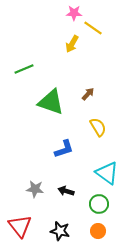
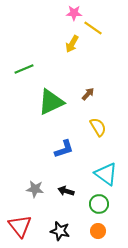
green triangle: rotated 44 degrees counterclockwise
cyan triangle: moved 1 px left, 1 px down
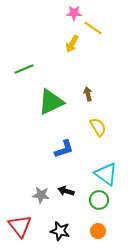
brown arrow: rotated 56 degrees counterclockwise
gray star: moved 6 px right, 6 px down
green circle: moved 4 px up
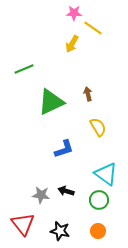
red triangle: moved 3 px right, 2 px up
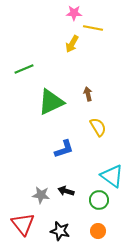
yellow line: rotated 24 degrees counterclockwise
cyan triangle: moved 6 px right, 2 px down
